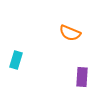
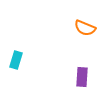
orange semicircle: moved 15 px right, 5 px up
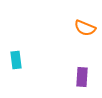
cyan rectangle: rotated 24 degrees counterclockwise
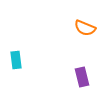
purple rectangle: rotated 18 degrees counterclockwise
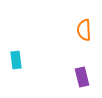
orange semicircle: moved 1 px left, 2 px down; rotated 65 degrees clockwise
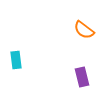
orange semicircle: rotated 50 degrees counterclockwise
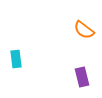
cyan rectangle: moved 1 px up
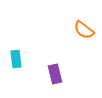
purple rectangle: moved 27 px left, 3 px up
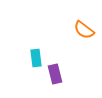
cyan rectangle: moved 20 px right, 1 px up
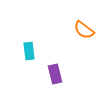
cyan rectangle: moved 7 px left, 7 px up
